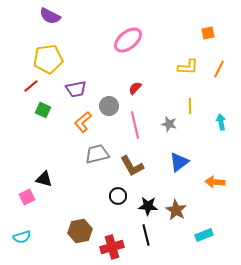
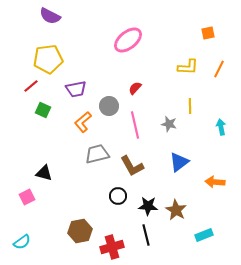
cyan arrow: moved 5 px down
black triangle: moved 6 px up
cyan semicircle: moved 5 px down; rotated 18 degrees counterclockwise
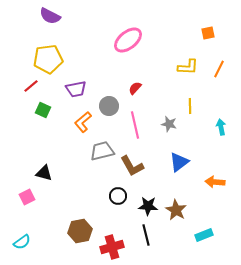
gray trapezoid: moved 5 px right, 3 px up
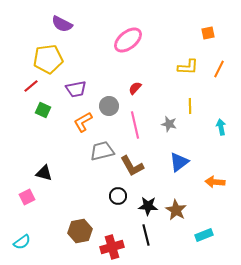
purple semicircle: moved 12 px right, 8 px down
orange L-shape: rotated 10 degrees clockwise
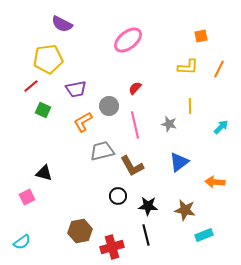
orange square: moved 7 px left, 3 px down
cyan arrow: rotated 56 degrees clockwise
brown star: moved 9 px right; rotated 20 degrees counterclockwise
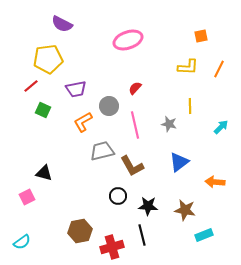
pink ellipse: rotated 20 degrees clockwise
black line: moved 4 px left
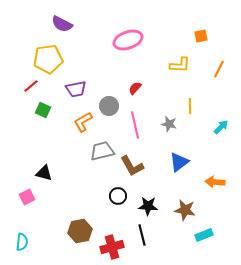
yellow L-shape: moved 8 px left, 2 px up
cyan semicircle: rotated 48 degrees counterclockwise
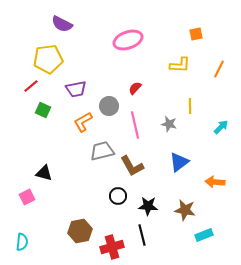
orange square: moved 5 px left, 2 px up
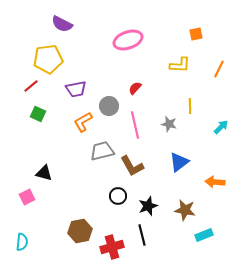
green square: moved 5 px left, 4 px down
black star: rotated 24 degrees counterclockwise
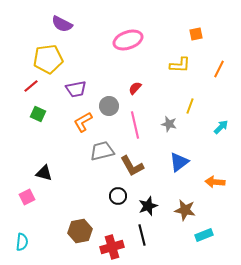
yellow line: rotated 21 degrees clockwise
